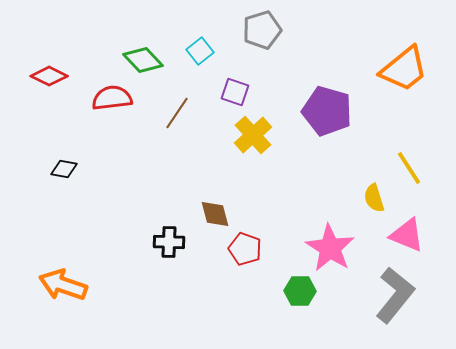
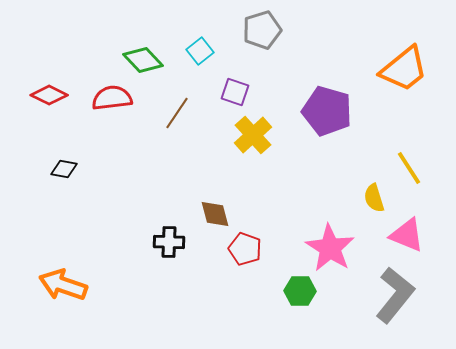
red diamond: moved 19 px down
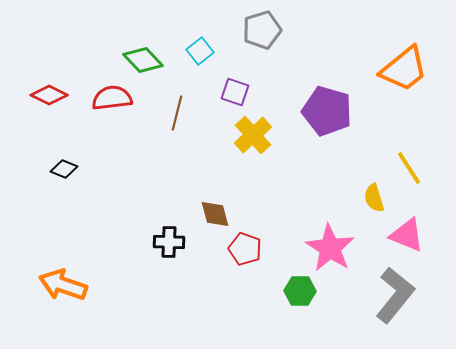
brown line: rotated 20 degrees counterclockwise
black diamond: rotated 12 degrees clockwise
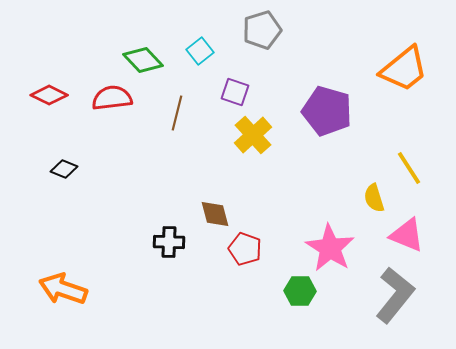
orange arrow: moved 4 px down
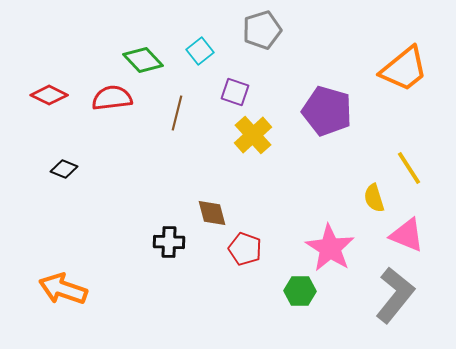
brown diamond: moved 3 px left, 1 px up
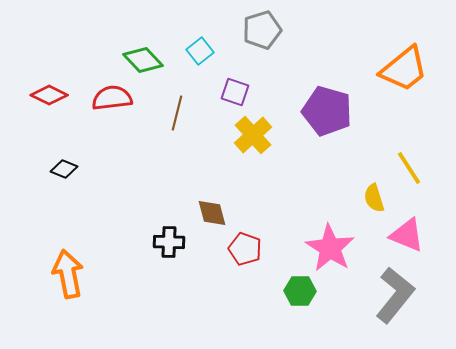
orange arrow: moved 5 px right, 15 px up; rotated 60 degrees clockwise
